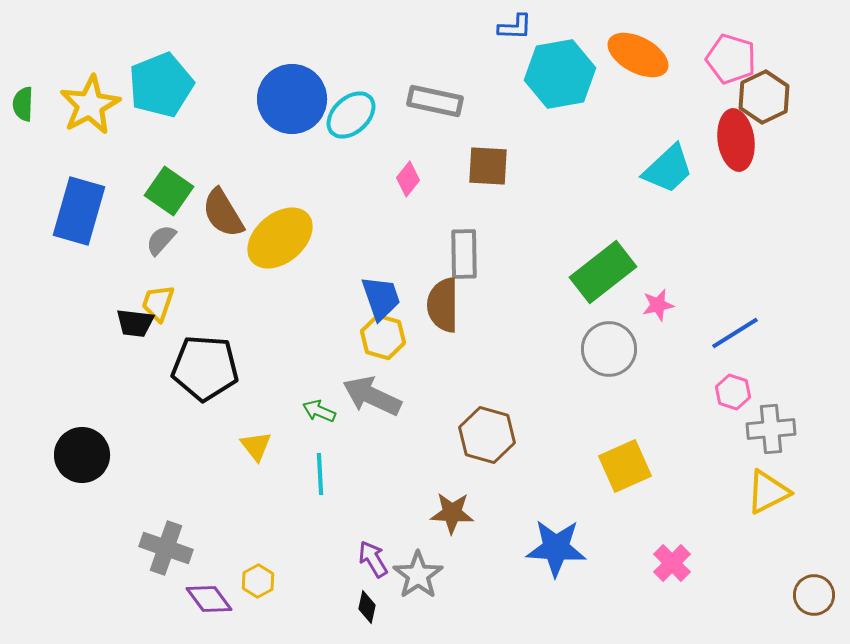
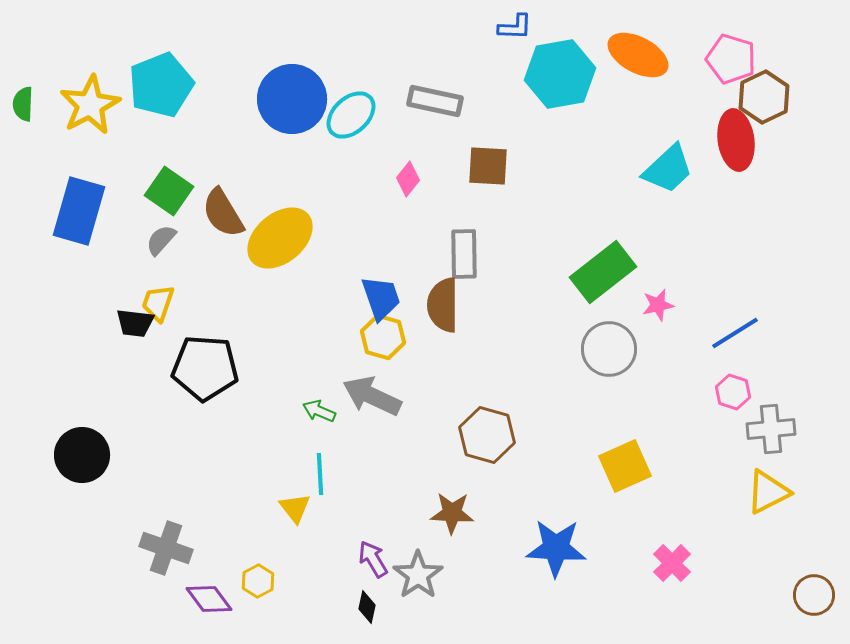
yellow triangle at (256, 446): moved 39 px right, 62 px down
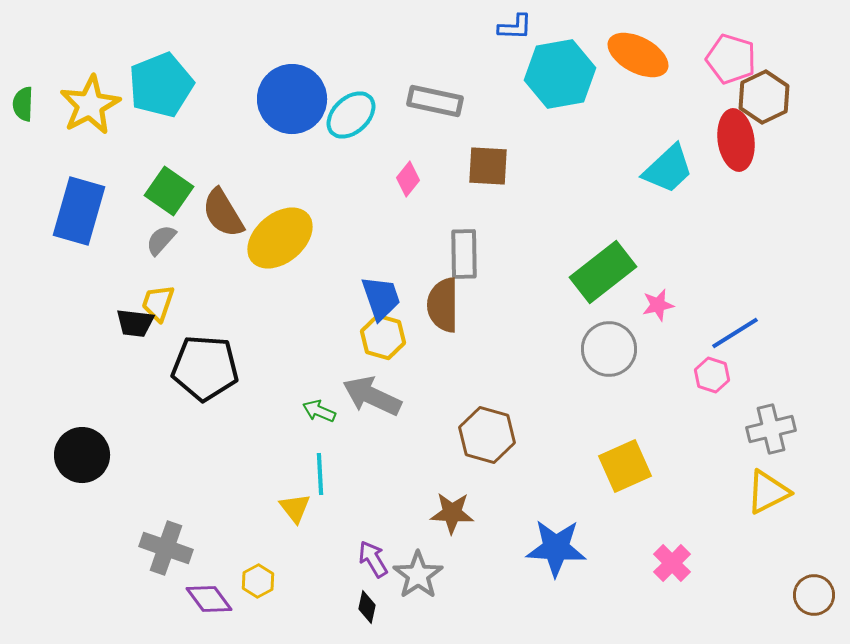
pink hexagon at (733, 392): moved 21 px left, 17 px up
gray cross at (771, 429): rotated 9 degrees counterclockwise
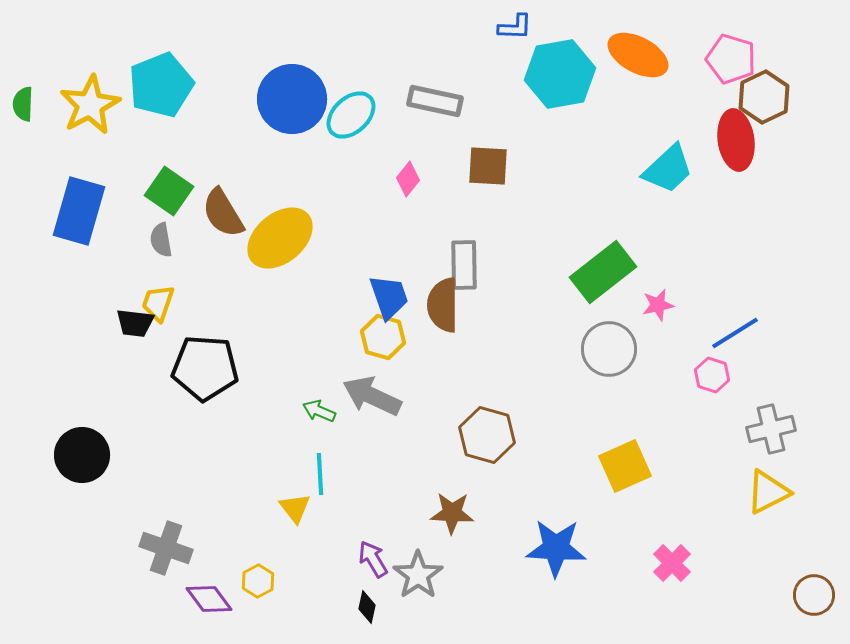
gray semicircle at (161, 240): rotated 52 degrees counterclockwise
gray rectangle at (464, 254): moved 11 px down
blue trapezoid at (381, 298): moved 8 px right, 1 px up
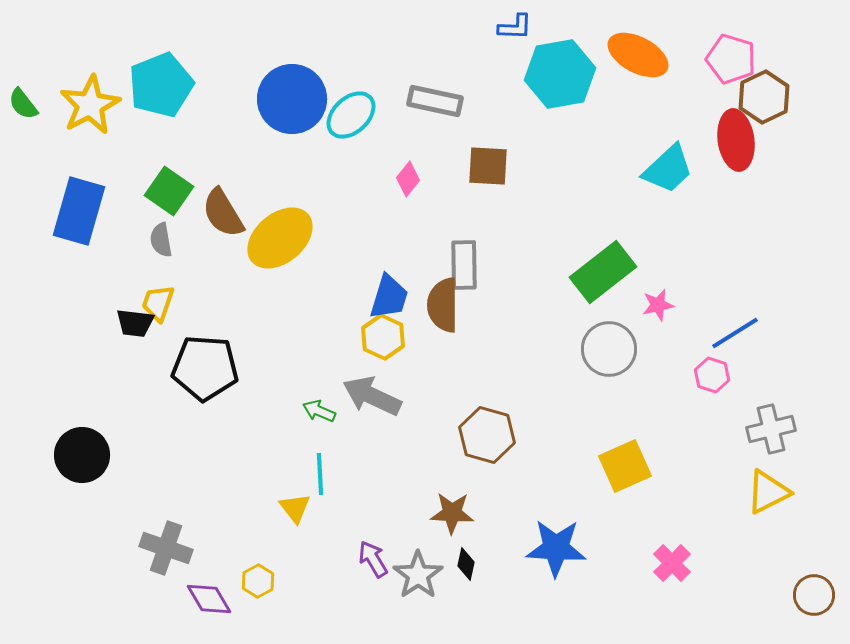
green semicircle at (23, 104): rotated 40 degrees counterclockwise
blue trapezoid at (389, 297): rotated 36 degrees clockwise
yellow hexagon at (383, 337): rotated 9 degrees clockwise
purple diamond at (209, 599): rotated 6 degrees clockwise
black diamond at (367, 607): moved 99 px right, 43 px up
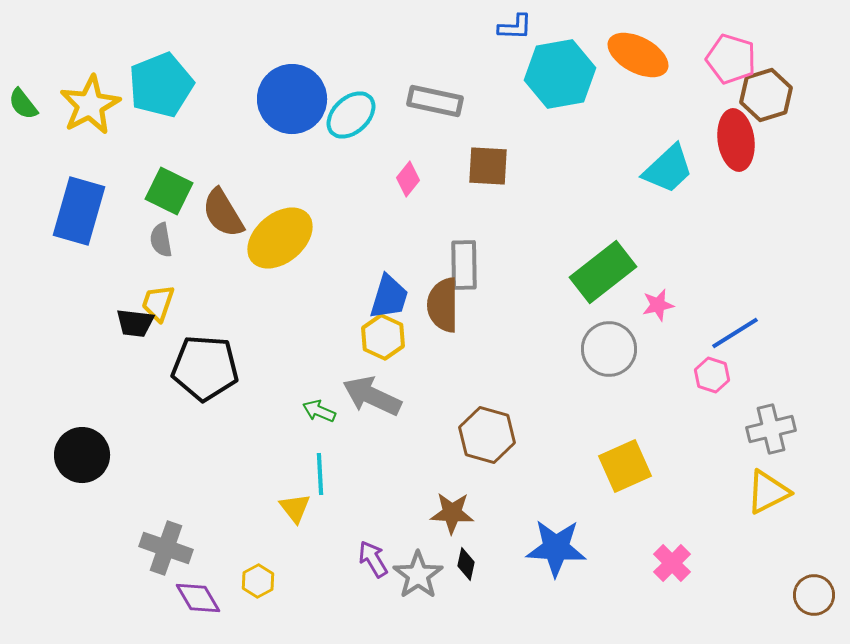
brown hexagon at (764, 97): moved 2 px right, 2 px up; rotated 9 degrees clockwise
green square at (169, 191): rotated 9 degrees counterclockwise
purple diamond at (209, 599): moved 11 px left, 1 px up
